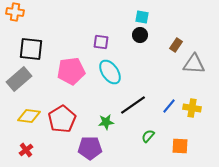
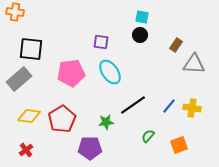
pink pentagon: moved 2 px down
orange square: moved 1 px left, 1 px up; rotated 24 degrees counterclockwise
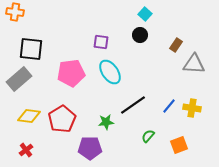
cyan square: moved 3 px right, 3 px up; rotated 32 degrees clockwise
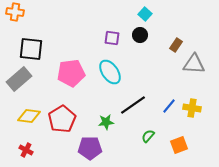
purple square: moved 11 px right, 4 px up
red cross: rotated 24 degrees counterclockwise
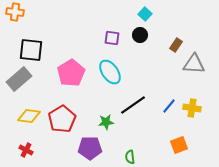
black square: moved 1 px down
pink pentagon: rotated 24 degrees counterclockwise
green semicircle: moved 18 px left, 21 px down; rotated 48 degrees counterclockwise
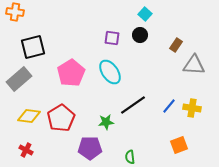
black square: moved 2 px right, 3 px up; rotated 20 degrees counterclockwise
gray triangle: moved 1 px down
red pentagon: moved 1 px left, 1 px up
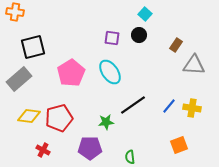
black circle: moved 1 px left
red pentagon: moved 2 px left; rotated 16 degrees clockwise
red cross: moved 17 px right
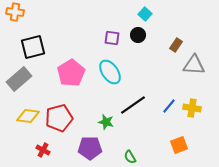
black circle: moved 1 px left
yellow diamond: moved 1 px left
green star: rotated 21 degrees clockwise
green semicircle: rotated 24 degrees counterclockwise
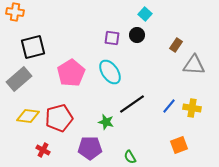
black circle: moved 1 px left
black line: moved 1 px left, 1 px up
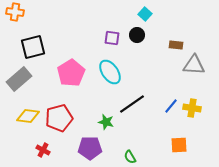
brown rectangle: rotated 64 degrees clockwise
blue line: moved 2 px right
orange square: rotated 18 degrees clockwise
